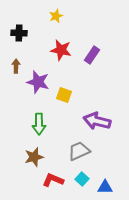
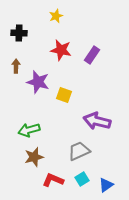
green arrow: moved 10 px left, 6 px down; rotated 75 degrees clockwise
cyan square: rotated 16 degrees clockwise
blue triangle: moved 1 px right, 2 px up; rotated 35 degrees counterclockwise
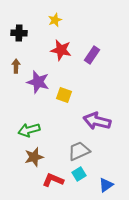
yellow star: moved 1 px left, 4 px down
cyan square: moved 3 px left, 5 px up
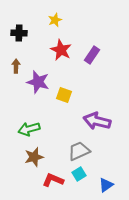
red star: rotated 15 degrees clockwise
green arrow: moved 1 px up
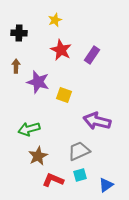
brown star: moved 4 px right, 1 px up; rotated 12 degrees counterclockwise
cyan square: moved 1 px right, 1 px down; rotated 16 degrees clockwise
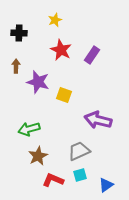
purple arrow: moved 1 px right, 1 px up
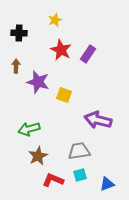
purple rectangle: moved 4 px left, 1 px up
gray trapezoid: rotated 15 degrees clockwise
blue triangle: moved 1 px right, 1 px up; rotated 14 degrees clockwise
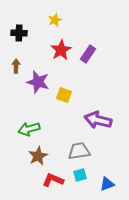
red star: rotated 15 degrees clockwise
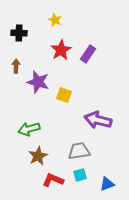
yellow star: rotated 24 degrees counterclockwise
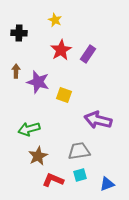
brown arrow: moved 5 px down
